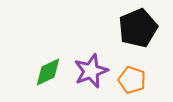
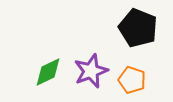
black pentagon: rotated 27 degrees counterclockwise
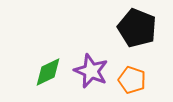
black pentagon: moved 1 px left
purple star: rotated 28 degrees counterclockwise
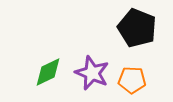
purple star: moved 1 px right, 2 px down
orange pentagon: rotated 16 degrees counterclockwise
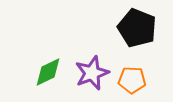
purple star: rotated 28 degrees clockwise
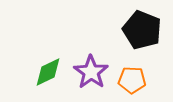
black pentagon: moved 5 px right, 2 px down
purple star: moved 1 px left, 1 px up; rotated 16 degrees counterclockwise
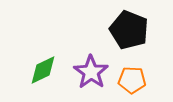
black pentagon: moved 13 px left
green diamond: moved 5 px left, 2 px up
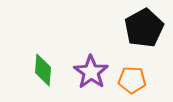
black pentagon: moved 15 px right, 2 px up; rotated 21 degrees clockwise
green diamond: rotated 60 degrees counterclockwise
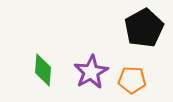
purple star: rotated 8 degrees clockwise
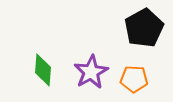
orange pentagon: moved 2 px right, 1 px up
